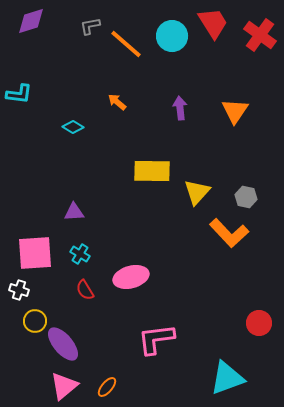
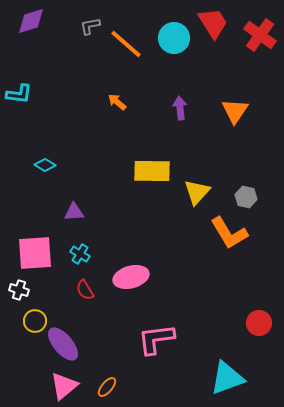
cyan circle: moved 2 px right, 2 px down
cyan diamond: moved 28 px left, 38 px down
orange L-shape: rotated 12 degrees clockwise
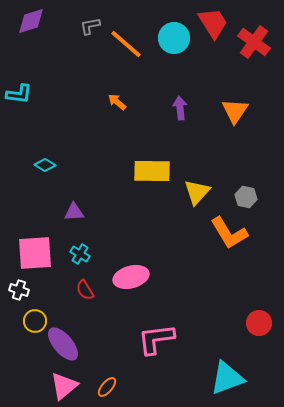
red cross: moved 6 px left, 7 px down
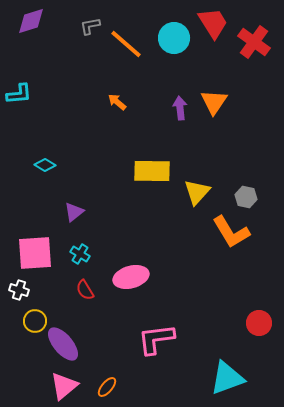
cyan L-shape: rotated 12 degrees counterclockwise
orange triangle: moved 21 px left, 9 px up
purple triangle: rotated 35 degrees counterclockwise
orange L-shape: moved 2 px right, 1 px up
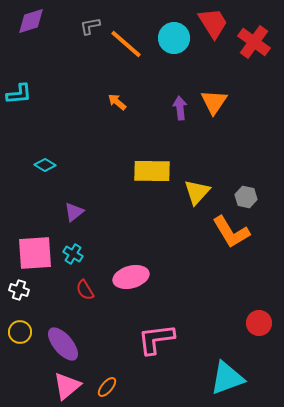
cyan cross: moved 7 px left
yellow circle: moved 15 px left, 11 px down
pink triangle: moved 3 px right
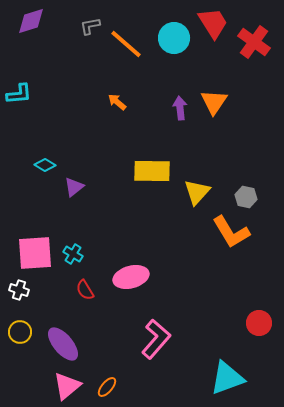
purple triangle: moved 25 px up
pink L-shape: rotated 138 degrees clockwise
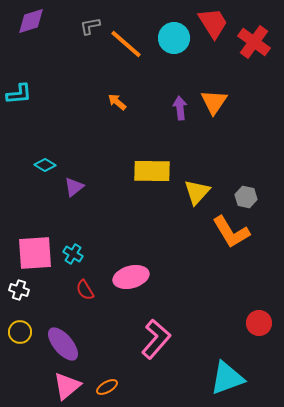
orange ellipse: rotated 20 degrees clockwise
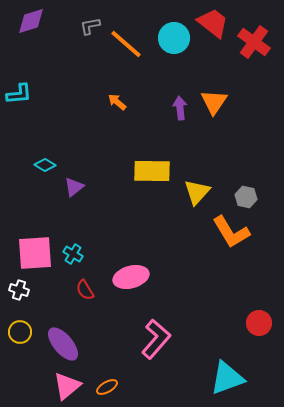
red trapezoid: rotated 20 degrees counterclockwise
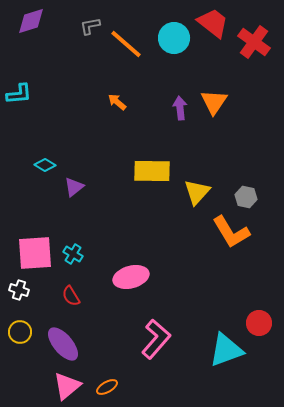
red semicircle: moved 14 px left, 6 px down
cyan triangle: moved 1 px left, 28 px up
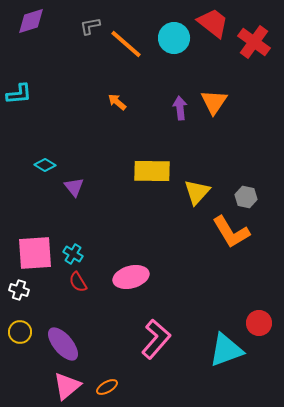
purple triangle: rotated 30 degrees counterclockwise
red semicircle: moved 7 px right, 14 px up
